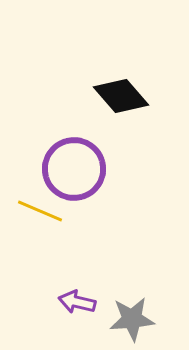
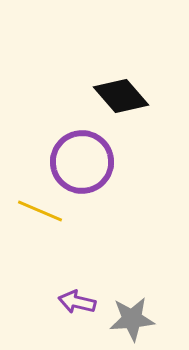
purple circle: moved 8 px right, 7 px up
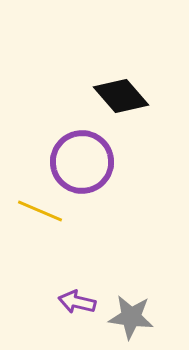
gray star: moved 1 px left, 2 px up; rotated 12 degrees clockwise
